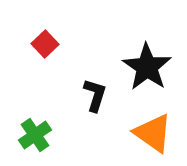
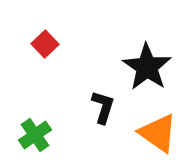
black L-shape: moved 8 px right, 12 px down
orange triangle: moved 5 px right
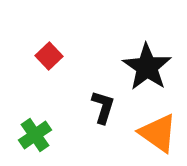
red square: moved 4 px right, 12 px down
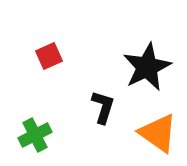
red square: rotated 20 degrees clockwise
black star: rotated 12 degrees clockwise
green cross: rotated 8 degrees clockwise
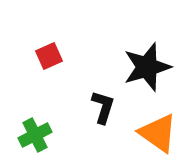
black star: rotated 9 degrees clockwise
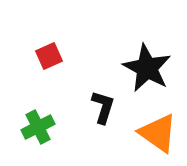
black star: moved 1 px down; rotated 27 degrees counterclockwise
green cross: moved 3 px right, 8 px up
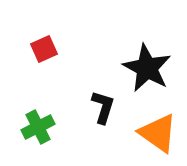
red square: moved 5 px left, 7 px up
